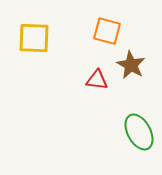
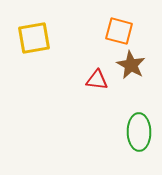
orange square: moved 12 px right
yellow square: rotated 12 degrees counterclockwise
green ellipse: rotated 27 degrees clockwise
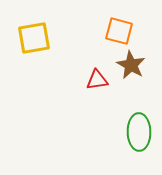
red triangle: rotated 15 degrees counterclockwise
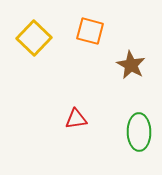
orange square: moved 29 px left
yellow square: rotated 36 degrees counterclockwise
red triangle: moved 21 px left, 39 px down
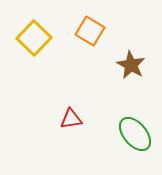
orange square: rotated 16 degrees clockwise
red triangle: moved 5 px left
green ellipse: moved 4 px left, 2 px down; rotated 39 degrees counterclockwise
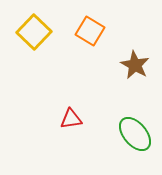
yellow square: moved 6 px up
brown star: moved 4 px right
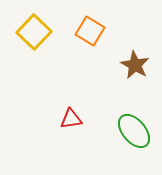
green ellipse: moved 1 px left, 3 px up
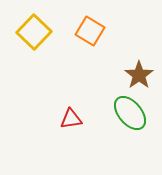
brown star: moved 4 px right, 10 px down; rotated 8 degrees clockwise
green ellipse: moved 4 px left, 18 px up
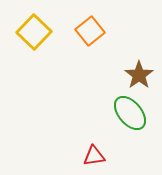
orange square: rotated 20 degrees clockwise
red triangle: moved 23 px right, 37 px down
